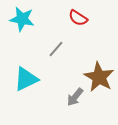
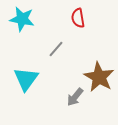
red semicircle: rotated 48 degrees clockwise
cyan triangle: rotated 28 degrees counterclockwise
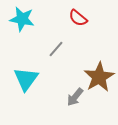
red semicircle: rotated 42 degrees counterclockwise
brown star: rotated 12 degrees clockwise
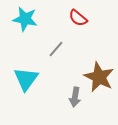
cyan star: moved 3 px right
brown star: rotated 16 degrees counterclockwise
gray arrow: rotated 30 degrees counterclockwise
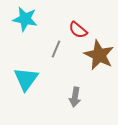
red semicircle: moved 12 px down
gray line: rotated 18 degrees counterclockwise
brown star: moved 22 px up
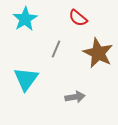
cyan star: rotated 30 degrees clockwise
red semicircle: moved 12 px up
brown star: moved 1 px left, 2 px up
gray arrow: rotated 108 degrees counterclockwise
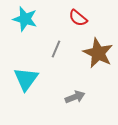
cyan star: rotated 25 degrees counterclockwise
gray arrow: rotated 12 degrees counterclockwise
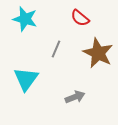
red semicircle: moved 2 px right
